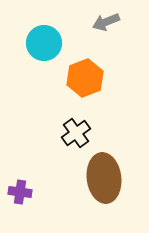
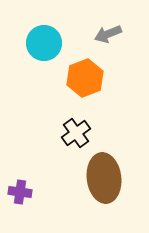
gray arrow: moved 2 px right, 12 px down
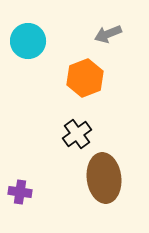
cyan circle: moved 16 px left, 2 px up
black cross: moved 1 px right, 1 px down
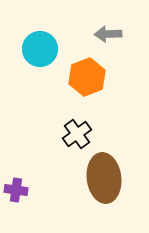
gray arrow: rotated 20 degrees clockwise
cyan circle: moved 12 px right, 8 px down
orange hexagon: moved 2 px right, 1 px up
purple cross: moved 4 px left, 2 px up
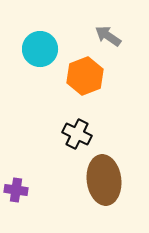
gray arrow: moved 2 px down; rotated 36 degrees clockwise
orange hexagon: moved 2 px left, 1 px up
black cross: rotated 28 degrees counterclockwise
brown ellipse: moved 2 px down
